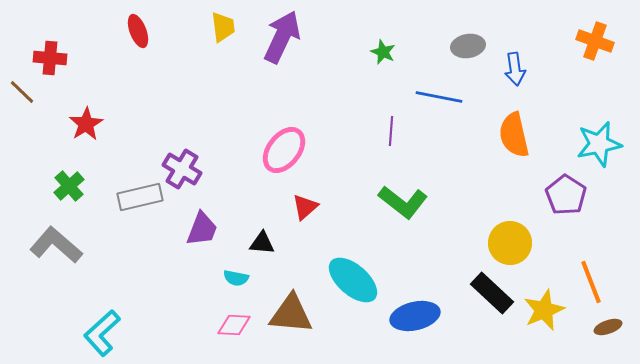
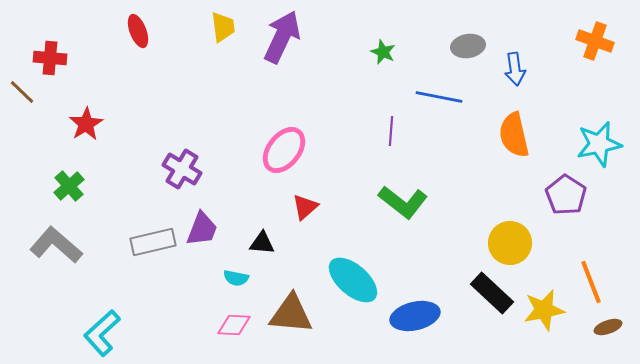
gray rectangle: moved 13 px right, 45 px down
yellow star: rotated 12 degrees clockwise
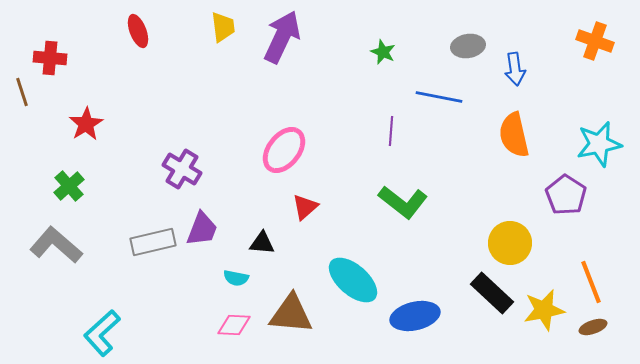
brown line: rotated 28 degrees clockwise
brown ellipse: moved 15 px left
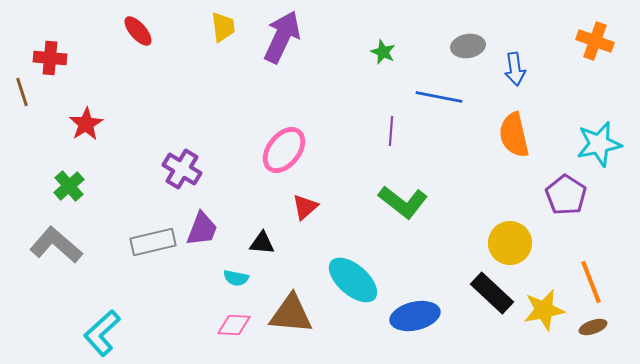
red ellipse: rotated 20 degrees counterclockwise
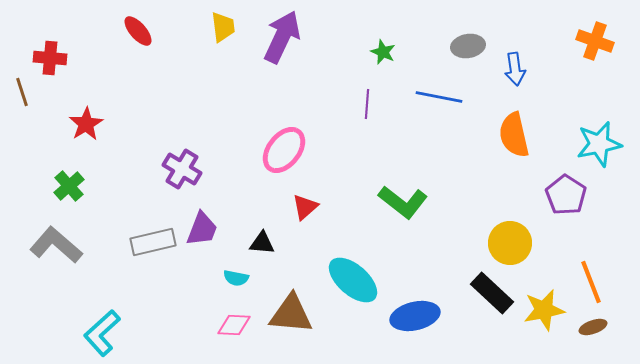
purple line: moved 24 px left, 27 px up
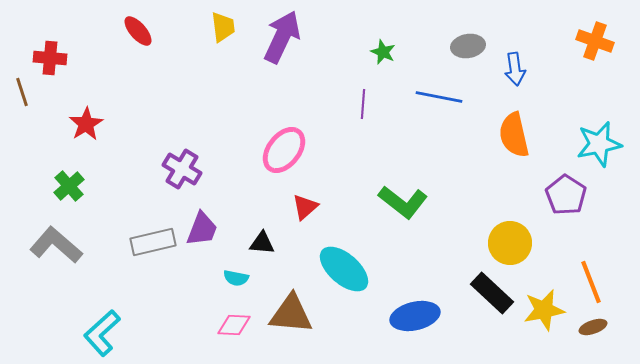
purple line: moved 4 px left
cyan ellipse: moved 9 px left, 11 px up
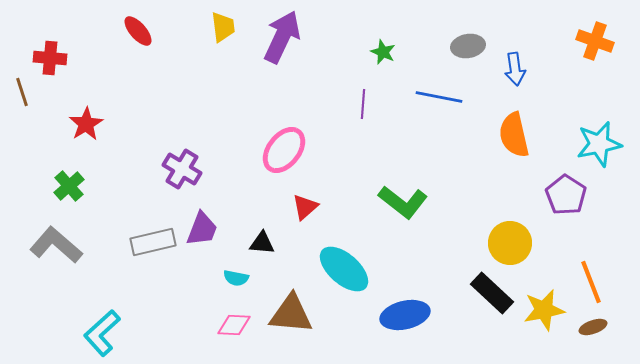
blue ellipse: moved 10 px left, 1 px up
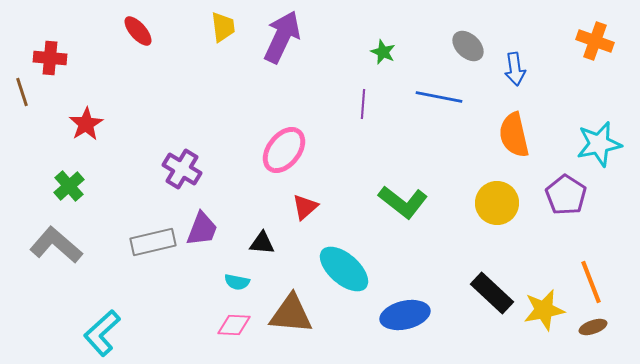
gray ellipse: rotated 52 degrees clockwise
yellow circle: moved 13 px left, 40 px up
cyan semicircle: moved 1 px right, 4 px down
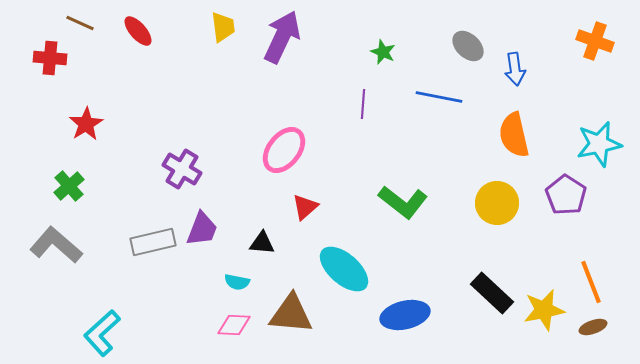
brown line: moved 58 px right, 69 px up; rotated 48 degrees counterclockwise
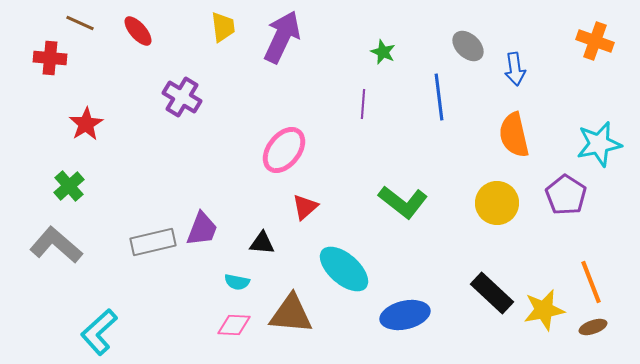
blue line: rotated 72 degrees clockwise
purple cross: moved 72 px up
cyan L-shape: moved 3 px left, 1 px up
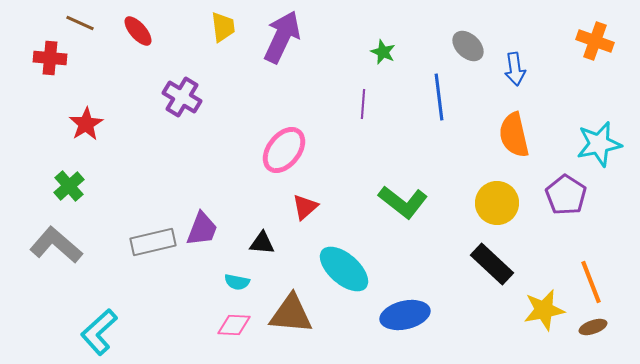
black rectangle: moved 29 px up
